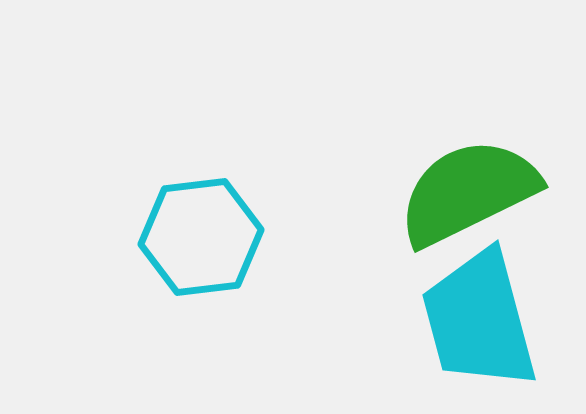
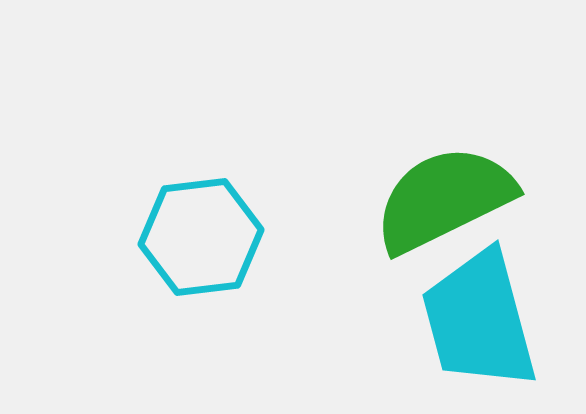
green semicircle: moved 24 px left, 7 px down
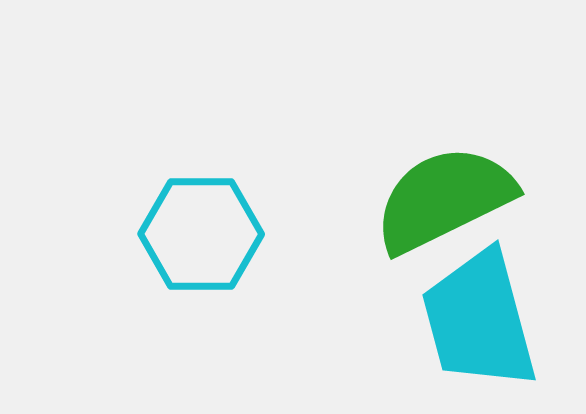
cyan hexagon: moved 3 px up; rotated 7 degrees clockwise
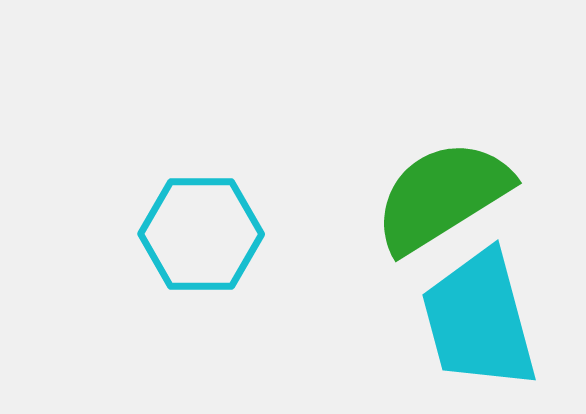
green semicircle: moved 2 px left, 3 px up; rotated 6 degrees counterclockwise
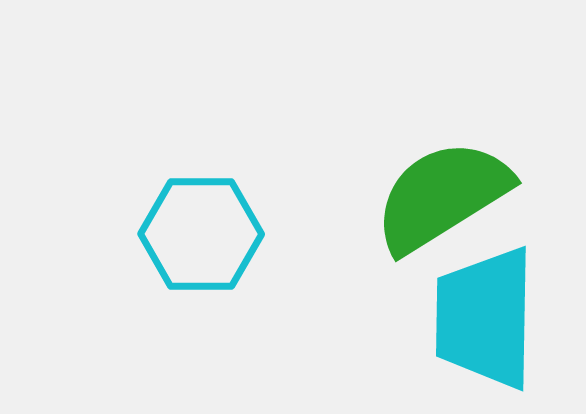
cyan trapezoid: moved 6 px right, 2 px up; rotated 16 degrees clockwise
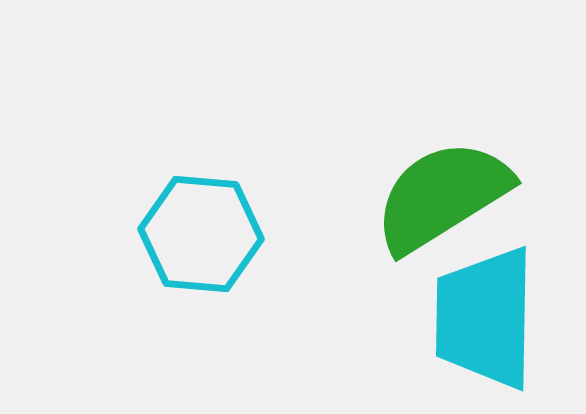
cyan hexagon: rotated 5 degrees clockwise
